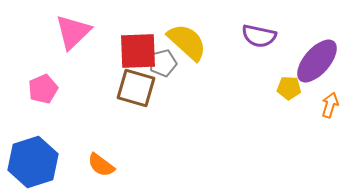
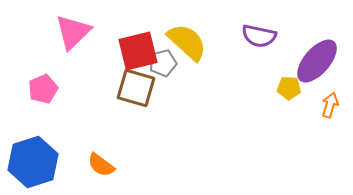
red square: rotated 12 degrees counterclockwise
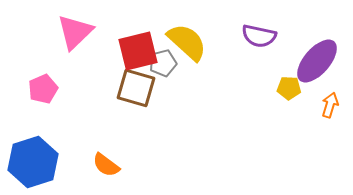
pink triangle: moved 2 px right
orange semicircle: moved 5 px right
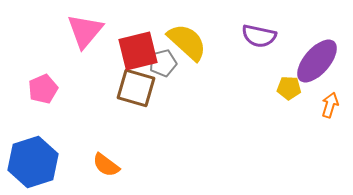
pink triangle: moved 10 px right, 1 px up; rotated 6 degrees counterclockwise
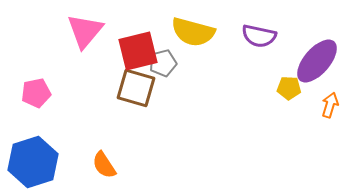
yellow semicircle: moved 6 px right, 10 px up; rotated 153 degrees clockwise
pink pentagon: moved 7 px left, 4 px down; rotated 12 degrees clockwise
orange semicircle: moved 2 px left; rotated 20 degrees clockwise
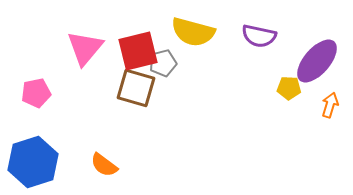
pink triangle: moved 17 px down
orange semicircle: rotated 20 degrees counterclockwise
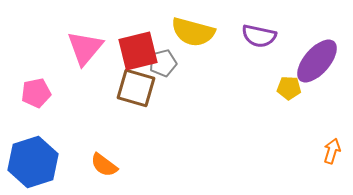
orange arrow: moved 2 px right, 46 px down
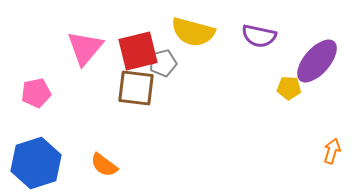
brown square: rotated 9 degrees counterclockwise
blue hexagon: moved 3 px right, 1 px down
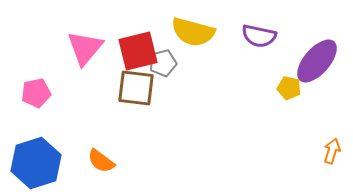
yellow pentagon: rotated 10 degrees clockwise
orange semicircle: moved 3 px left, 4 px up
